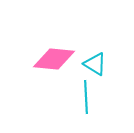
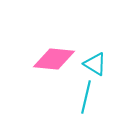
cyan line: rotated 16 degrees clockwise
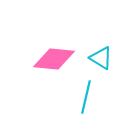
cyan triangle: moved 6 px right, 6 px up
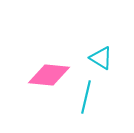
pink diamond: moved 5 px left, 16 px down
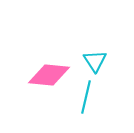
cyan triangle: moved 6 px left, 3 px down; rotated 25 degrees clockwise
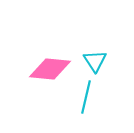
pink diamond: moved 1 px right, 6 px up
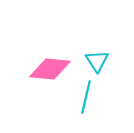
cyan triangle: moved 2 px right
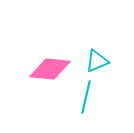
cyan triangle: rotated 40 degrees clockwise
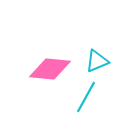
cyan line: rotated 16 degrees clockwise
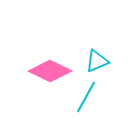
pink diamond: moved 2 px down; rotated 21 degrees clockwise
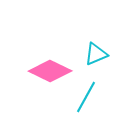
cyan triangle: moved 1 px left, 7 px up
